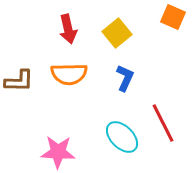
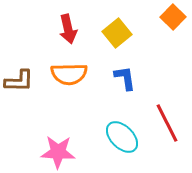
orange square: rotated 20 degrees clockwise
blue L-shape: rotated 32 degrees counterclockwise
red line: moved 4 px right
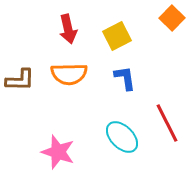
orange square: moved 1 px left, 1 px down
yellow square: moved 3 px down; rotated 12 degrees clockwise
brown L-shape: moved 1 px right, 1 px up
pink star: rotated 16 degrees clockwise
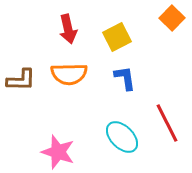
yellow square: moved 1 px down
brown L-shape: moved 1 px right
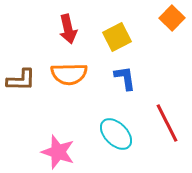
cyan ellipse: moved 6 px left, 3 px up
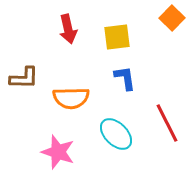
yellow square: rotated 20 degrees clockwise
orange semicircle: moved 2 px right, 24 px down
brown L-shape: moved 3 px right, 2 px up
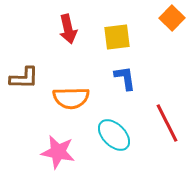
cyan ellipse: moved 2 px left, 1 px down
pink star: rotated 8 degrees counterclockwise
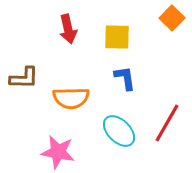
yellow square: rotated 8 degrees clockwise
red line: rotated 57 degrees clockwise
cyan ellipse: moved 5 px right, 4 px up
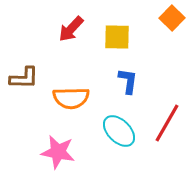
red arrow: moved 3 px right; rotated 56 degrees clockwise
blue L-shape: moved 3 px right, 3 px down; rotated 16 degrees clockwise
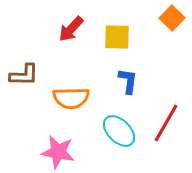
brown L-shape: moved 3 px up
red line: moved 1 px left
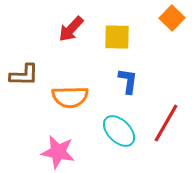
orange semicircle: moved 1 px left, 1 px up
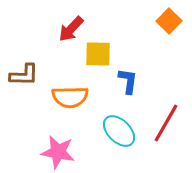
orange square: moved 3 px left, 3 px down
yellow square: moved 19 px left, 17 px down
